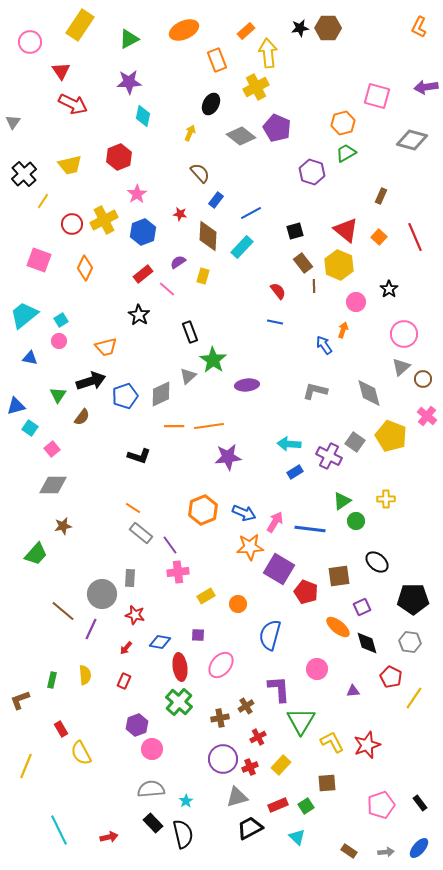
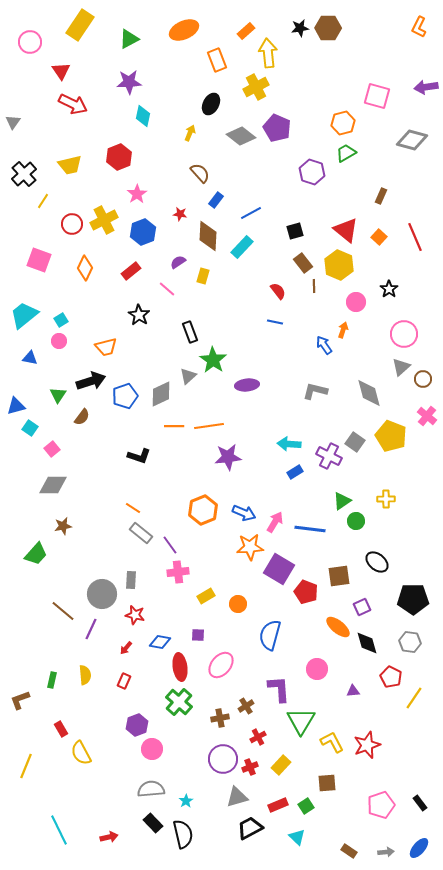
red rectangle at (143, 274): moved 12 px left, 3 px up
gray rectangle at (130, 578): moved 1 px right, 2 px down
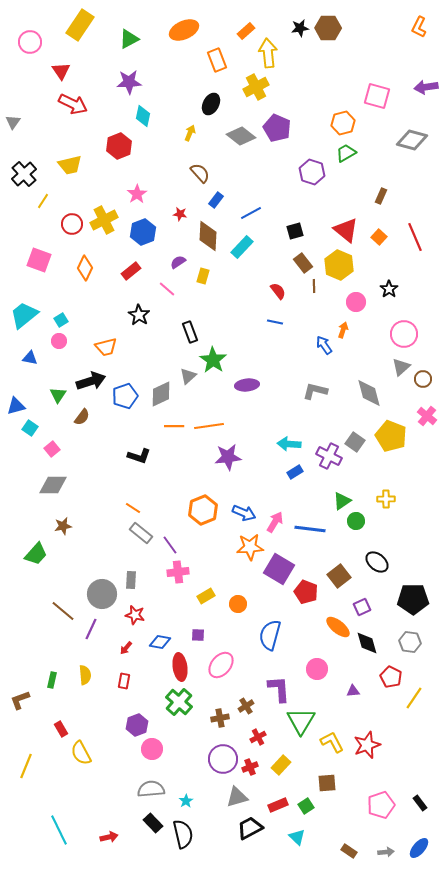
red hexagon at (119, 157): moved 11 px up
brown square at (339, 576): rotated 30 degrees counterclockwise
red rectangle at (124, 681): rotated 14 degrees counterclockwise
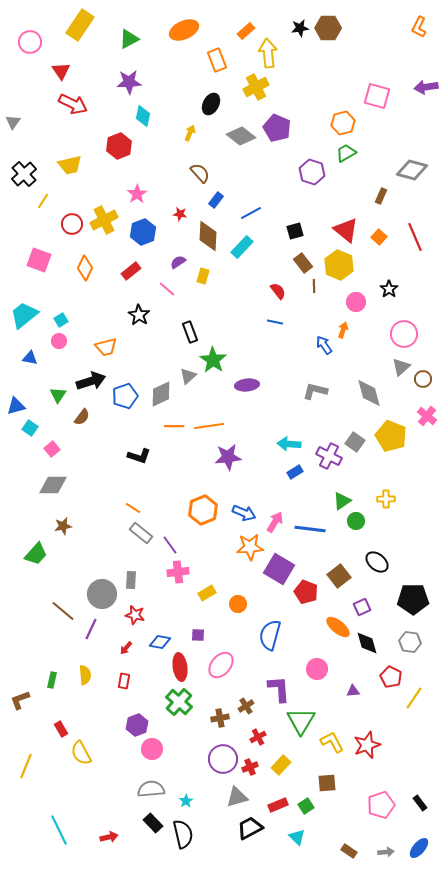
gray diamond at (412, 140): moved 30 px down
yellow rectangle at (206, 596): moved 1 px right, 3 px up
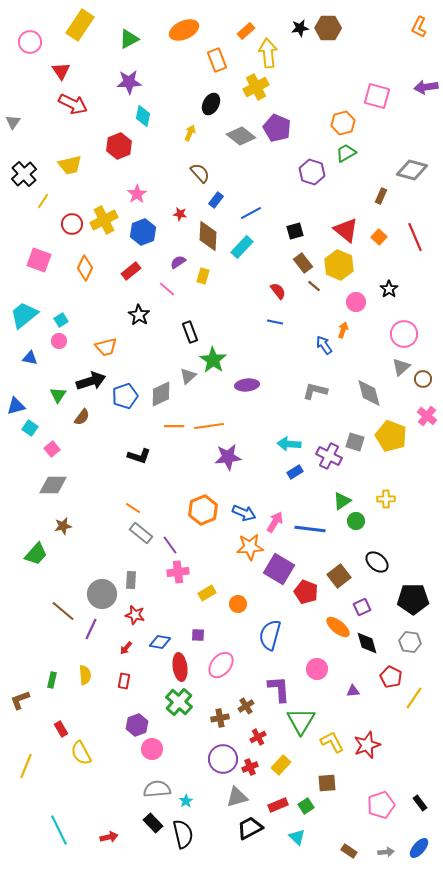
brown line at (314, 286): rotated 48 degrees counterclockwise
gray square at (355, 442): rotated 18 degrees counterclockwise
gray semicircle at (151, 789): moved 6 px right
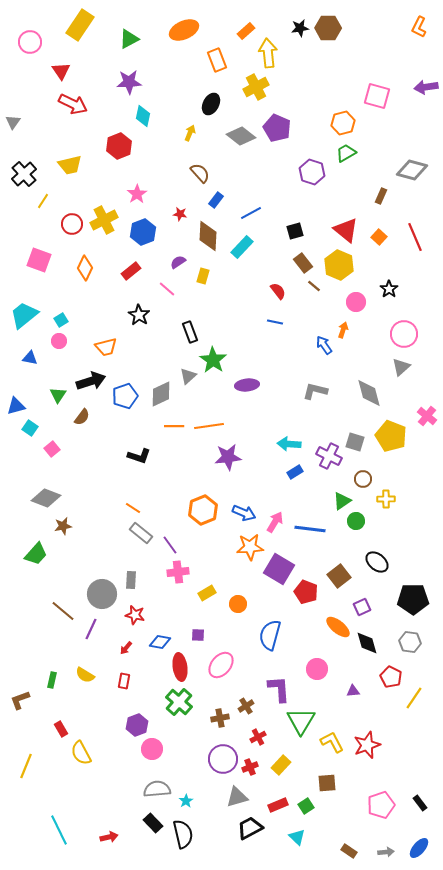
brown circle at (423, 379): moved 60 px left, 100 px down
gray diamond at (53, 485): moved 7 px left, 13 px down; rotated 20 degrees clockwise
yellow semicircle at (85, 675): rotated 126 degrees clockwise
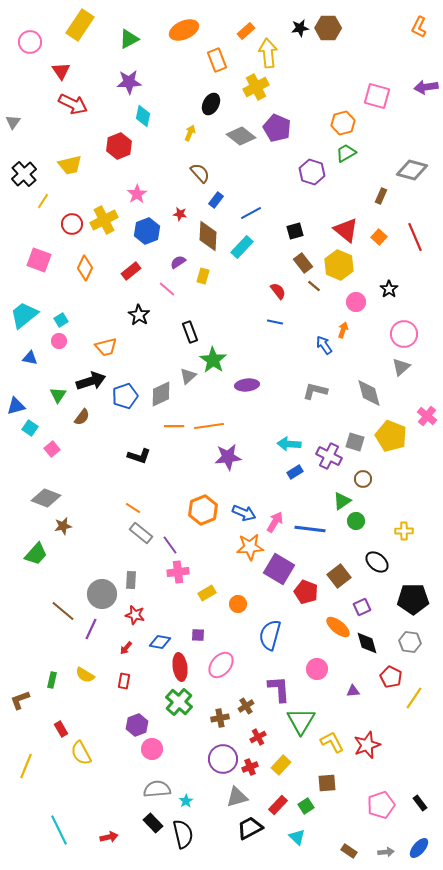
blue hexagon at (143, 232): moved 4 px right, 1 px up
yellow cross at (386, 499): moved 18 px right, 32 px down
red rectangle at (278, 805): rotated 24 degrees counterclockwise
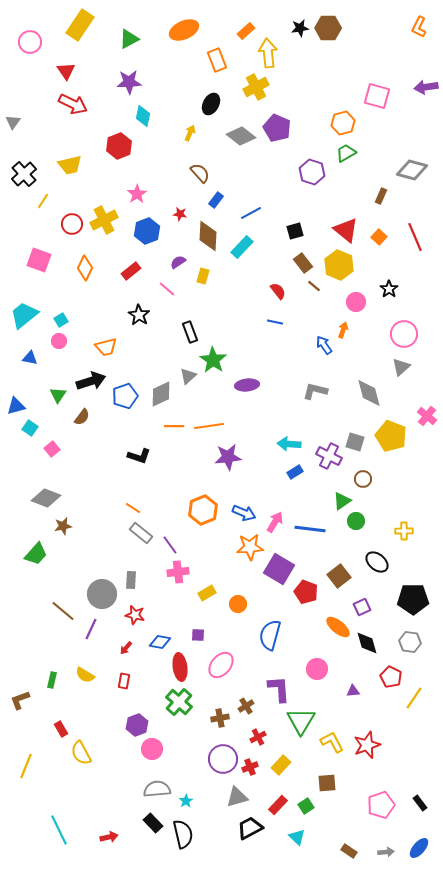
red triangle at (61, 71): moved 5 px right
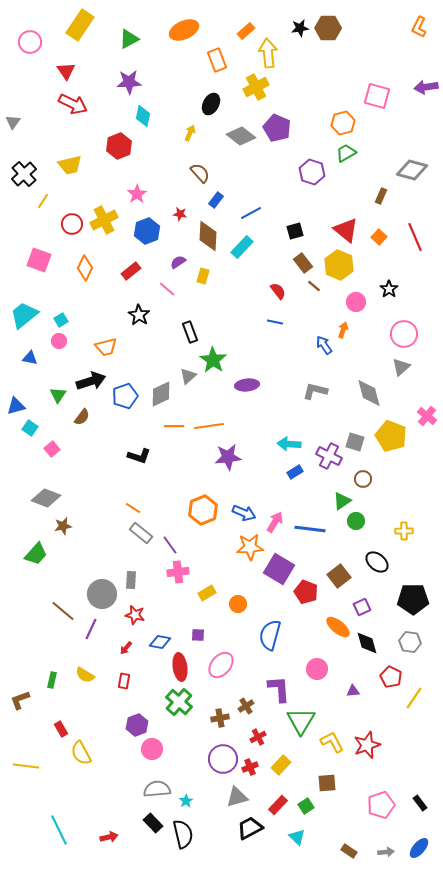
yellow line at (26, 766): rotated 75 degrees clockwise
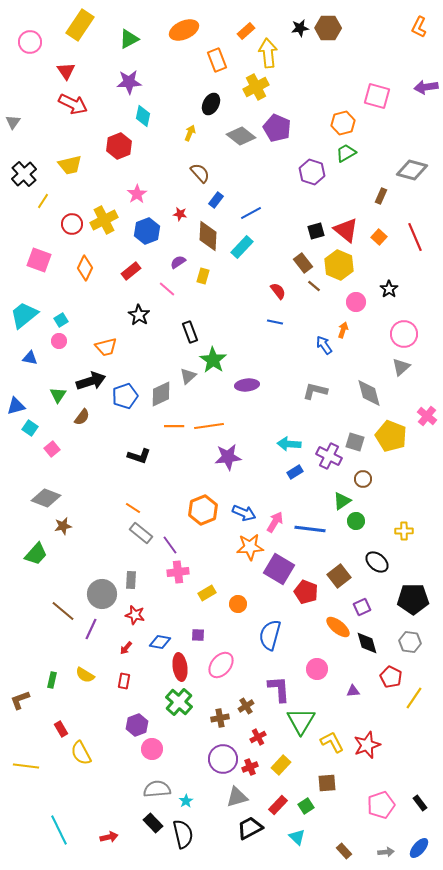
black square at (295, 231): moved 21 px right
brown rectangle at (349, 851): moved 5 px left; rotated 14 degrees clockwise
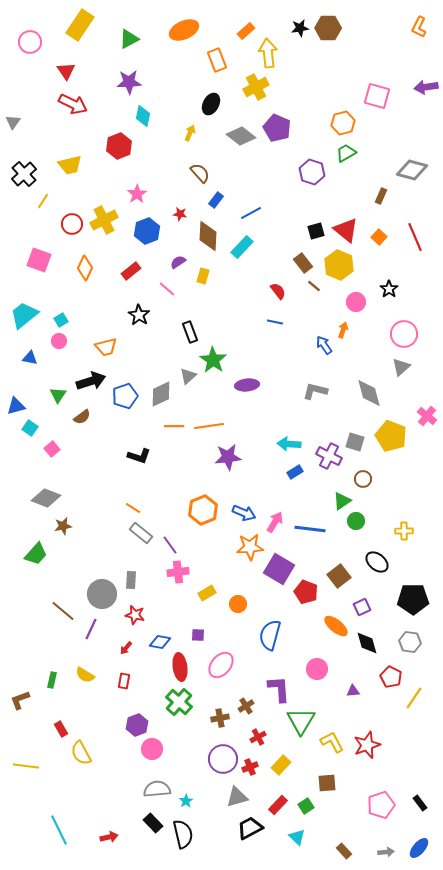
brown semicircle at (82, 417): rotated 18 degrees clockwise
orange ellipse at (338, 627): moved 2 px left, 1 px up
